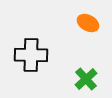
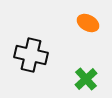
black cross: rotated 12 degrees clockwise
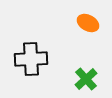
black cross: moved 4 px down; rotated 16 degrees counterclockwise
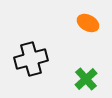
black cross: rotated 12 degrees counterclockwise
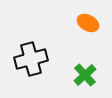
green cross: moved 1 px left, 4 px up
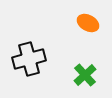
black cross: moved 2 px left
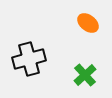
orange ellipse: rotated 10 degrees clockwise
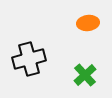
orange ellipse: rotated 45 degrees counterclockwise
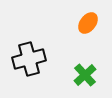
orange ellipse: rotated 45 degrees counterclockwise
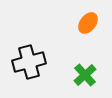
black cross: moved 3 px down
